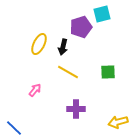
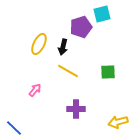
yellow line: moved 1 px up
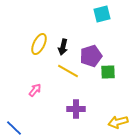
purple pentagon: moved 10 px right, 29 px down
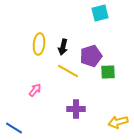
cyan square: moved 2 px left, 1 px up
yellow ellipse: rotated 20 degrees counterclockwise
blue line: rotated 12 degrees counterclockwise
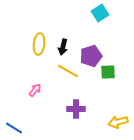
cyan square: rotated 18 degrees counterclockwise
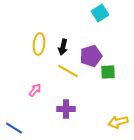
purple cross: moved 10 px left
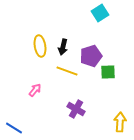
yellow ellipse: moved 1 px right, 2 px down; rotated 15 degrees counterclockwise
yellow line: moved 1 px left; rotated 10 degrees counterclockwise
purple cross: moved 10 px right; rotated 30 degrees clockwise
yellow arrow: moved 2 px right; rotated 108 degrees clockwise
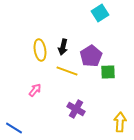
yellow ellipse: moved 4 px down
purple pentagon: rotated 15 degrees counterclockwise
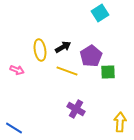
black arrow: rotated 133 degrees counterclockwise
pink arrow: moved 18 px left, 20 px up; rotated 72 degrees clockwise
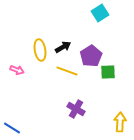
blue line: moved 2 px left
